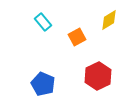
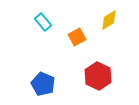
red hexagon: rotated 8 degrees counterclockwise
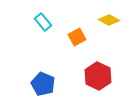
yellow diamond: rotated 60 degrees clockwise
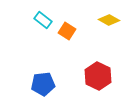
cyan rectangle: moved 2 px up; rotated 12 degrees counterclockwise
orange square: moved 10 px left, 6 px up; rotated 30 degrees counterclockwise
blue pentagon: rotated 30 degrees counterclockwise
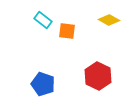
orange square: rotated 24 degrees counterclockwise
blue pentagon: rotated 25 degrees clockwise
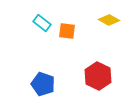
cyan rectangle: moved 1 px left, 3 px down
